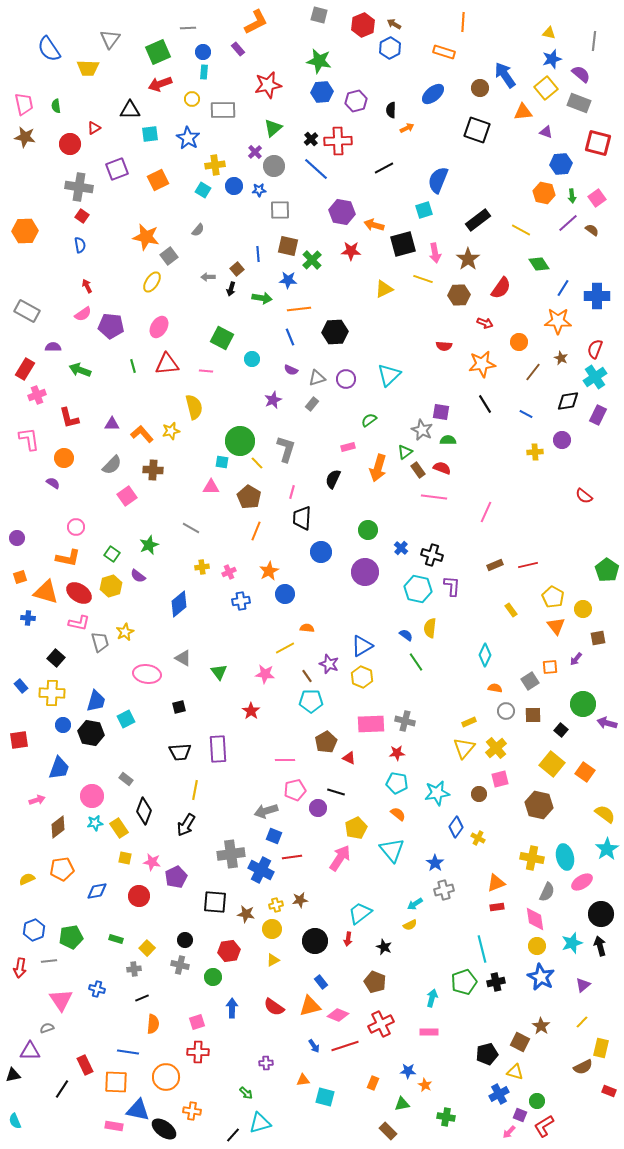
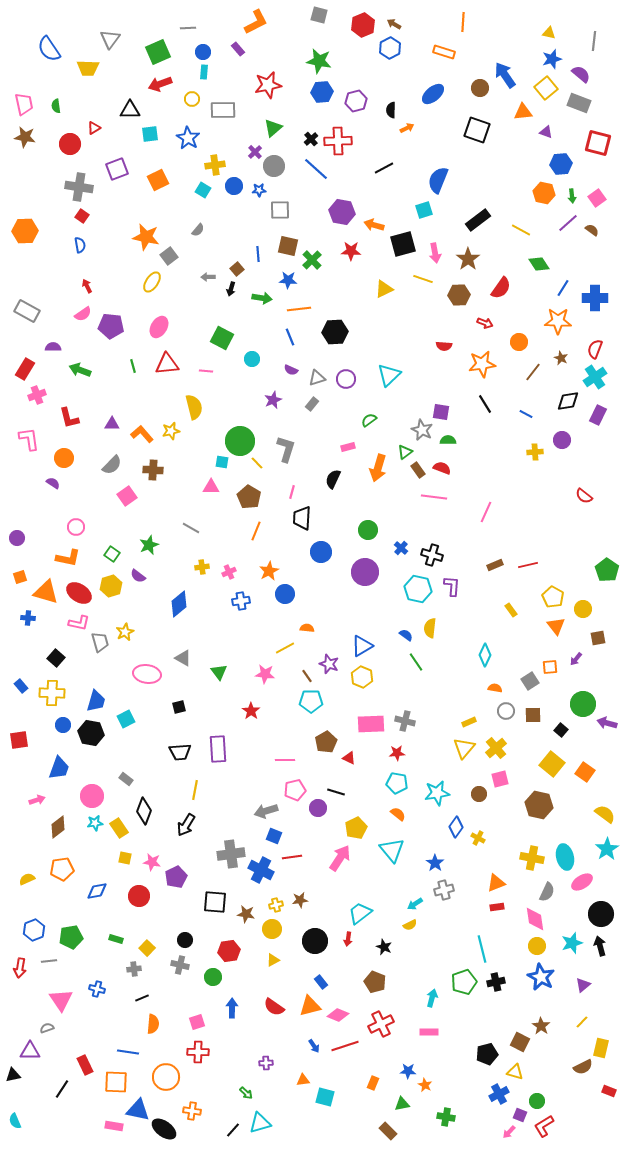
blue cross at (597, 296): moved 2 px left, 2 px down
black line at (233, 1135): moved 5 px up
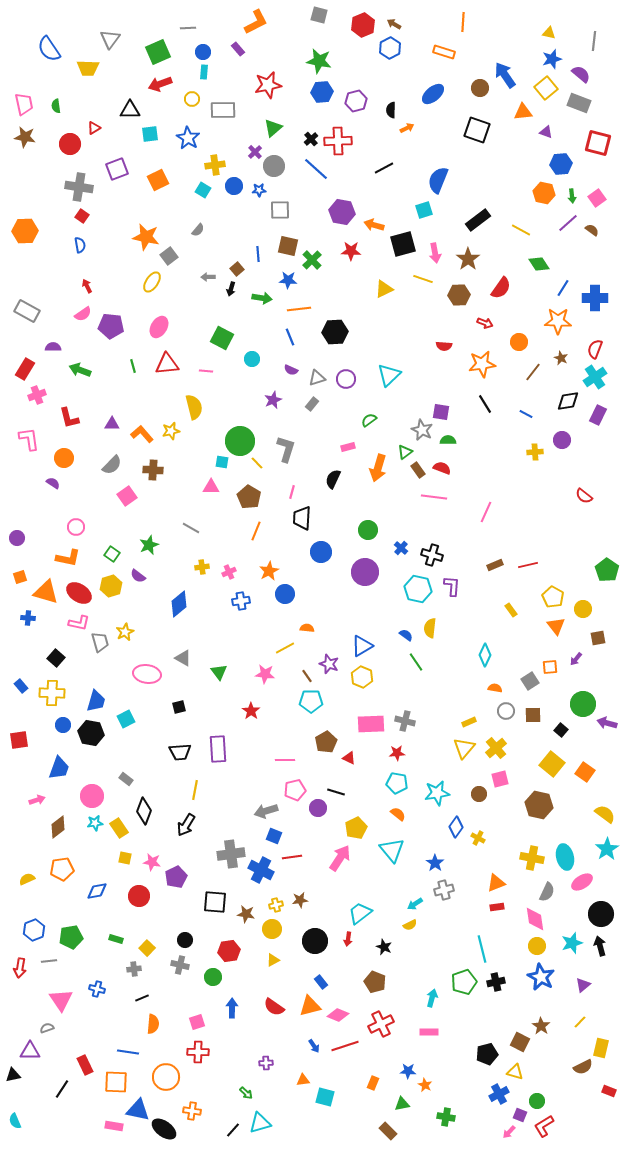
yellow line at (582, 1022): moved 2 px left
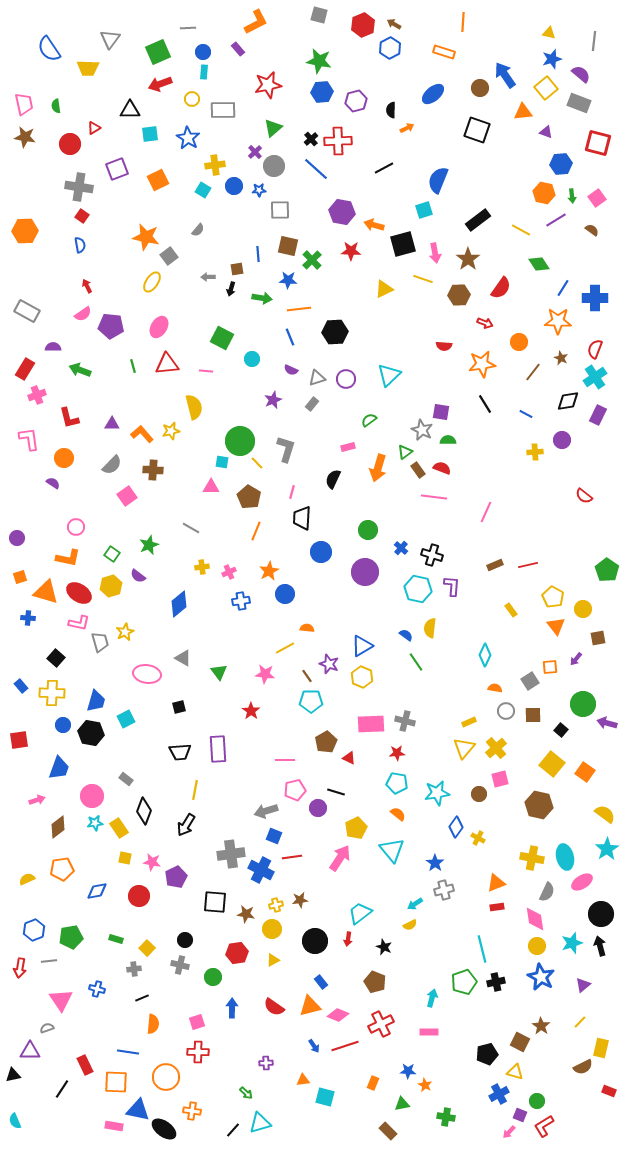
purple line at (568, 223): moved 12 px left, 3 px up; rotated 10 degrees clockwise
brown square at (237, 269): rotated 32 degrees clockwise
red hexagon at (229, 951): moved 8 px right, 2 px down
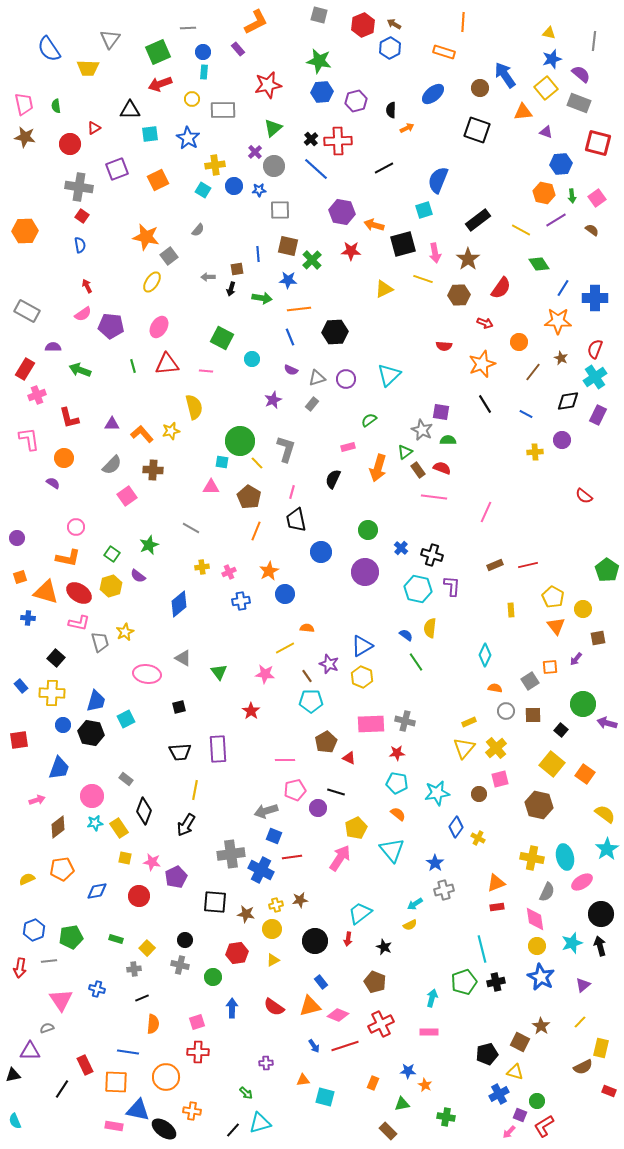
orange star at (482, 364): rotated 12 degrees counterclockwise
black trapezoid at (302, 518): moved 6 px left, 2 px down; rotated 15 degrees counterclockwise
yellow rectangle at (511, 610): rotated 32 degrees clockwise
orange square at (585, 772): moved 2 px down
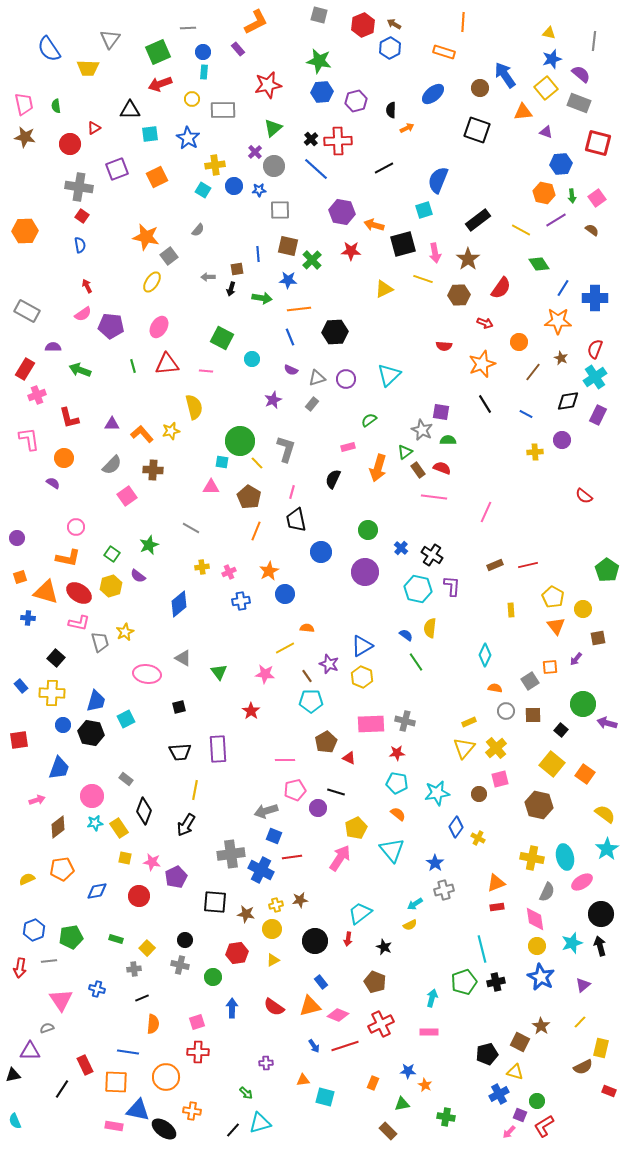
orange square at (158, 180): moved 1 px left, 3 px up
black cross at (432, 555): rotated 15 degrees clockwise
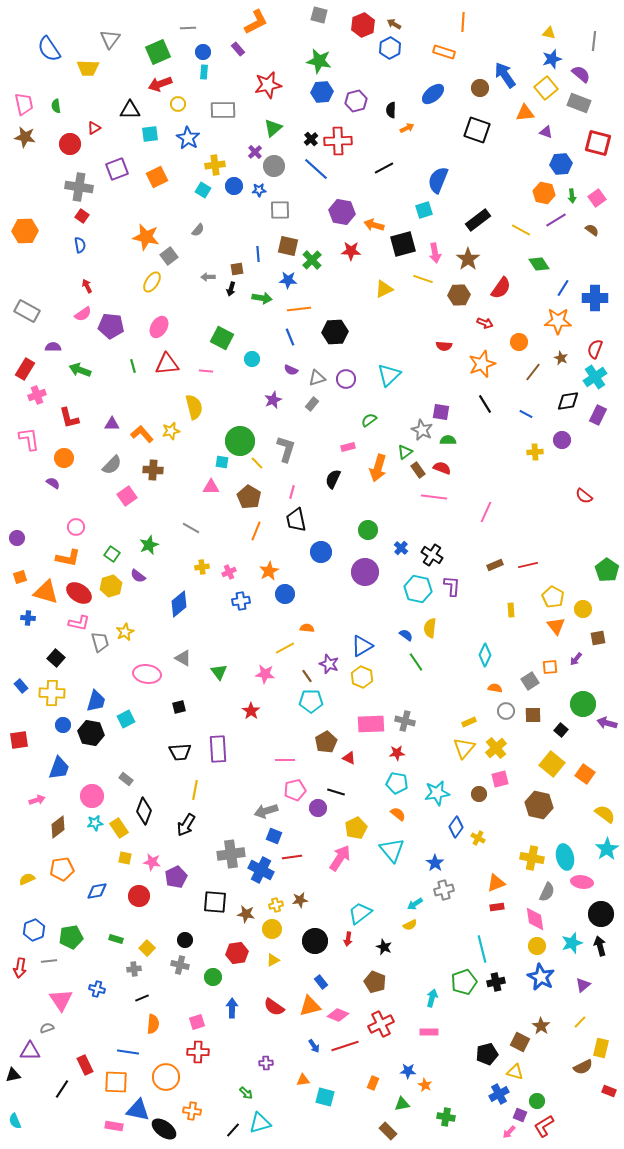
yellow circle at (192, 99): moved 14 px left, 5 px down
orange triangle at (523, 112): moved 2 px right, 1 px down
pink ellipse at (582, 882): rotated 40 degrees clockwise
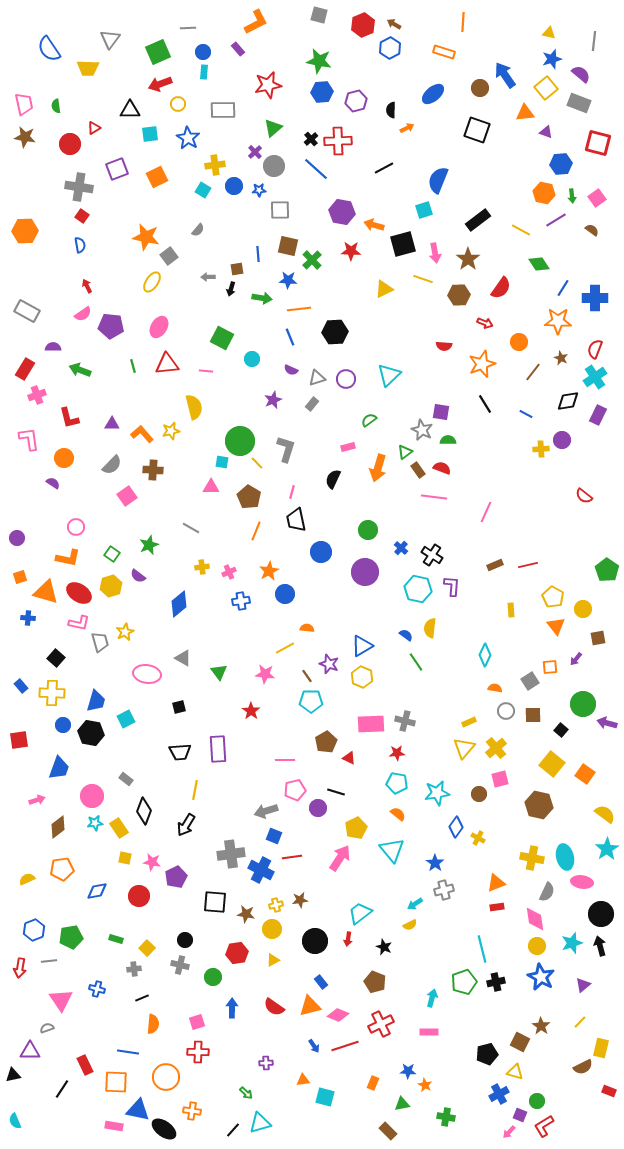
yellow cross at (535, 452): moved 6 px right, 3 px up
